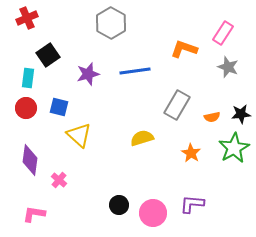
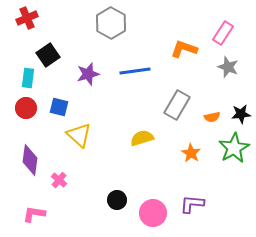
black circle: moved 2 px left, 5 px up
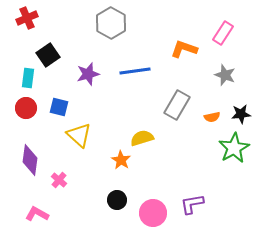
gray star: moved 3 px left, 8 px down
orange star: moved 70 px left, 7 px down
purple L-shape: rotated 15 degrees counterclockwise
pink L-shape: moved 3 px right; rotated 20 degrees clockwise
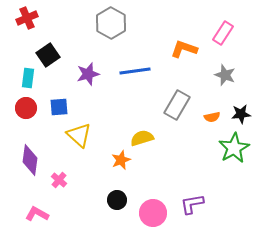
blue square: rotated 18 degrees counterclockwise
orange star: rotated 18 degrees clockwise
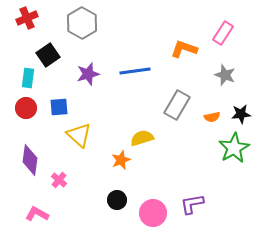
gray hexagon: moved 29 px left
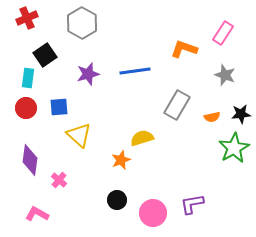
black square: moved 3 px left
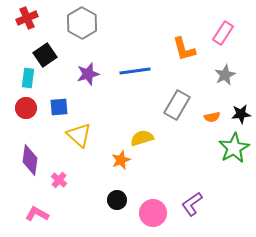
orange L-shape: rotated 124 degrees counterclockwise
gray star: rotated 25 degrees clockwise
purple L-shape: rotated 25 degrees counterclockwise
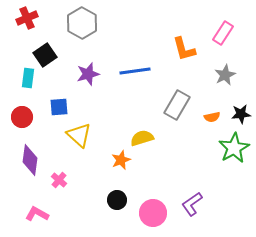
red circle: moved 4 px left, 9 px down
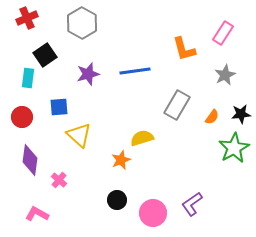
orange semicircle: rotated 42 degrees counterclockwise
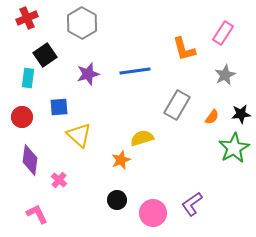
pink L-shape: rotated 35 degrees clockwise
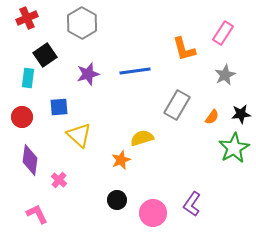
purple L-shape: rotated 20 degrees counterclockwise
